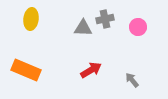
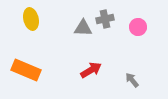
yellow ellipse: rotated 20 degrees counterclockwise
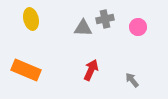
red arrow: rotated 35 degrees counterclockwise
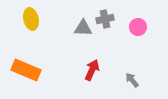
red arrow: moved 1 px right
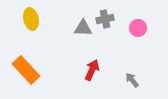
pink circle: moved 1 px down
orange rectangle: rotated 24 degrees clockwise
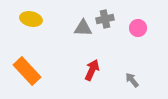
yellow ellipse: rotated 65 degrees counterclockwise
orange rectangle: moved 1 px right, 1 px down
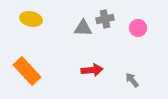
red arrow: rotated 60 degrees clockwise
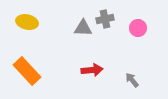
yellow ellipse: moved 4 px left, 3 px down
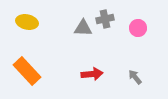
red arrow: moved 4 px down
gray arrow: moved 3 px right, 3 px up
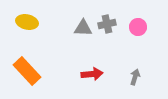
gray cross: moved 2 px right, 5 px down
pink circle: moved 1 px up
gray arrow: rotated 56 degrees clockwise
